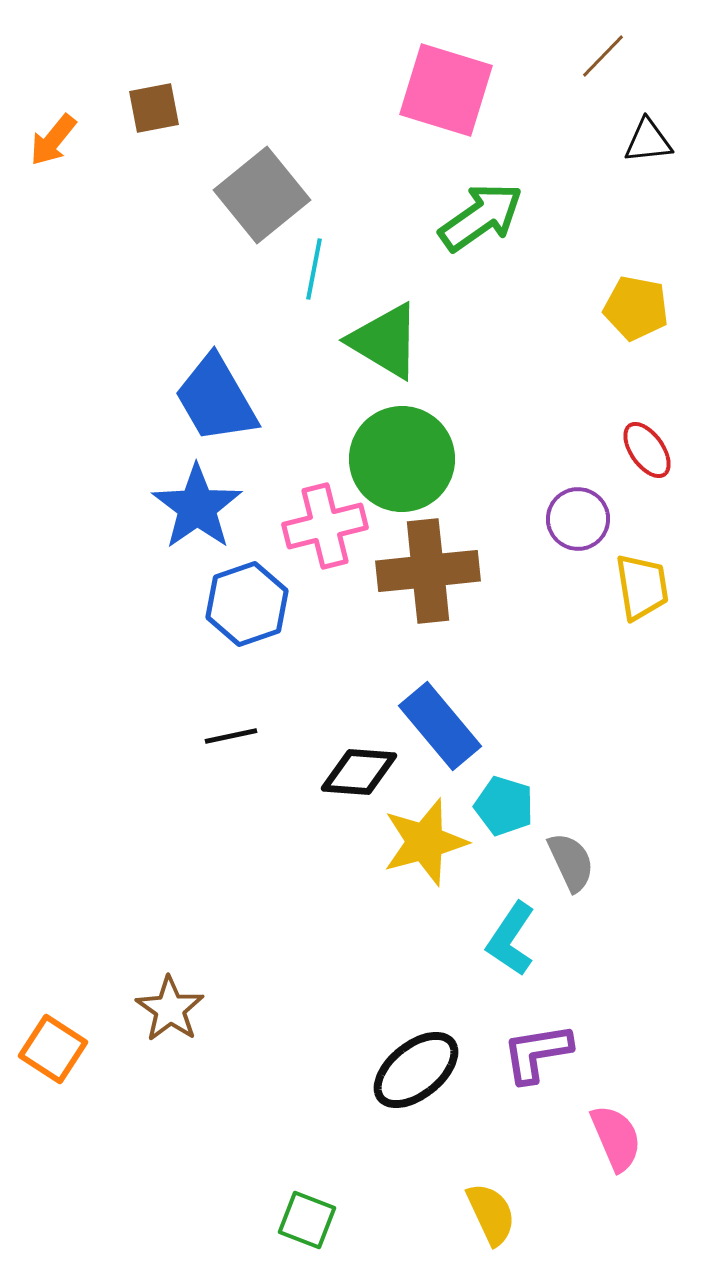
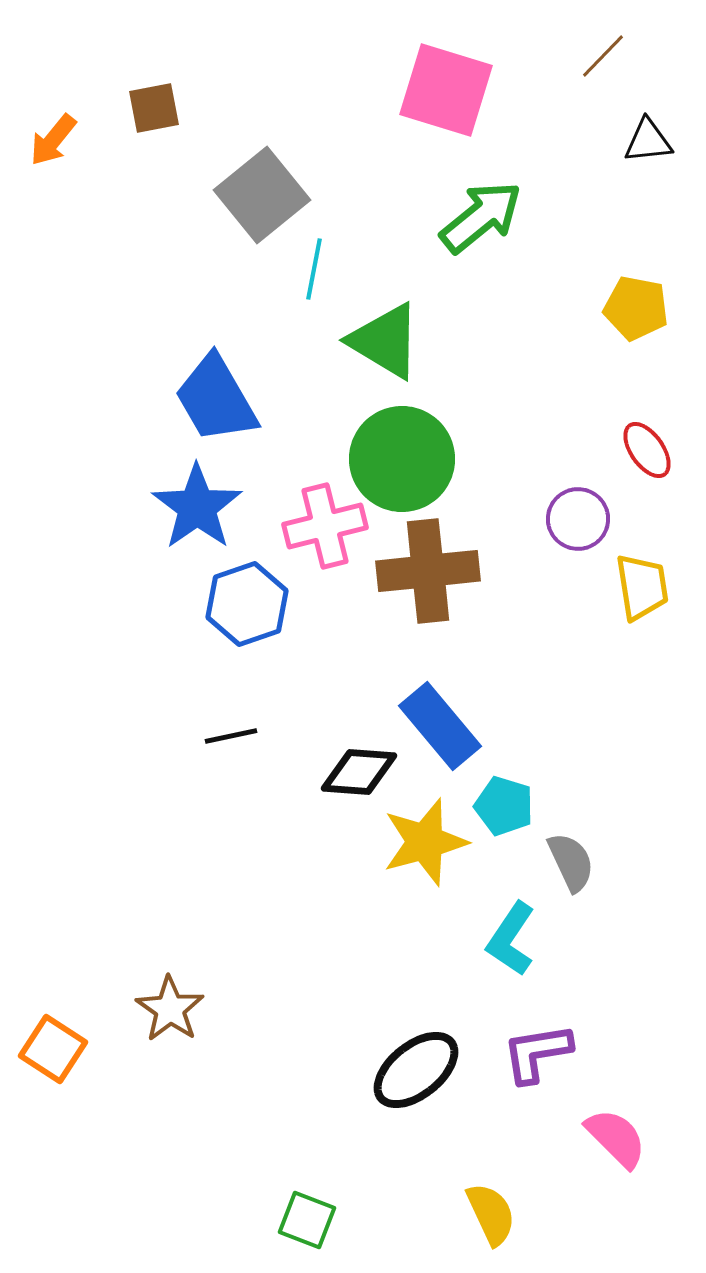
green arrow: rotated 4 degrees counterclockwise
pink semicircle: rotated 22 degrees counterclockwise
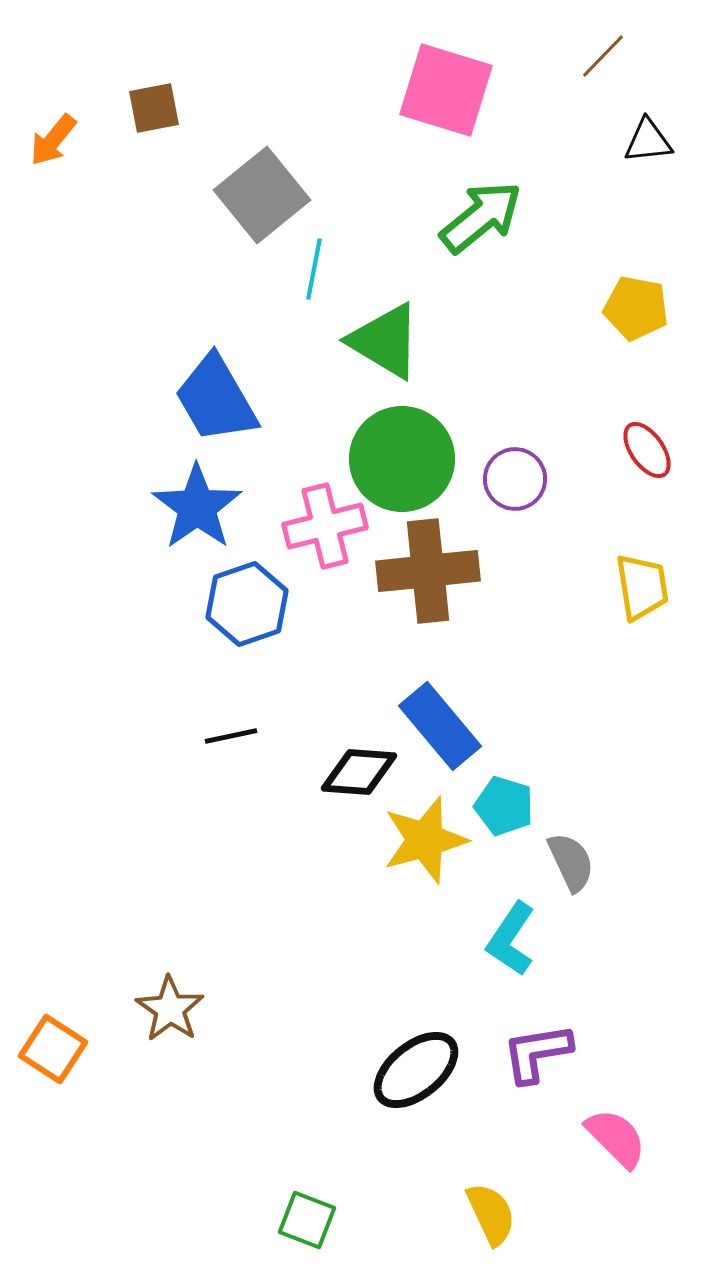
purple circle: moved 63 px left, 40 px up
yellow star: moved 2 px up
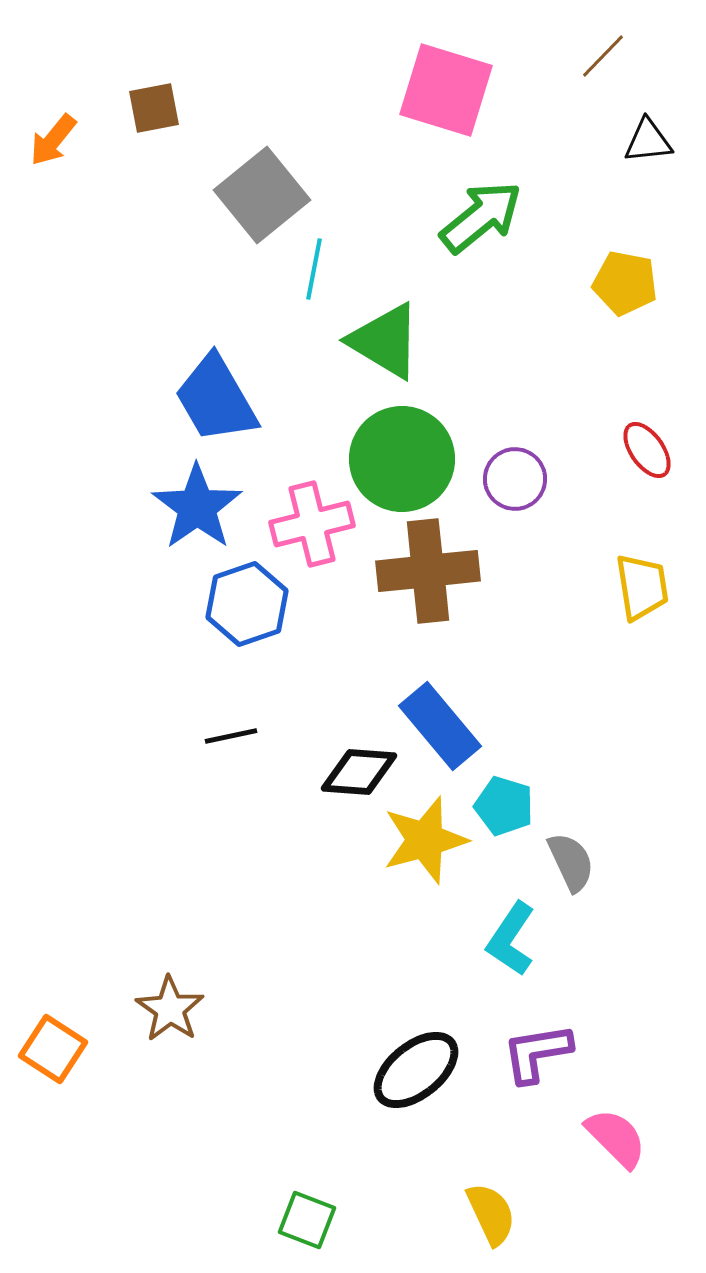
yellow pentagon: moved 11 px left, 25 px up
pink cross: moved 13 px left, 2 px up
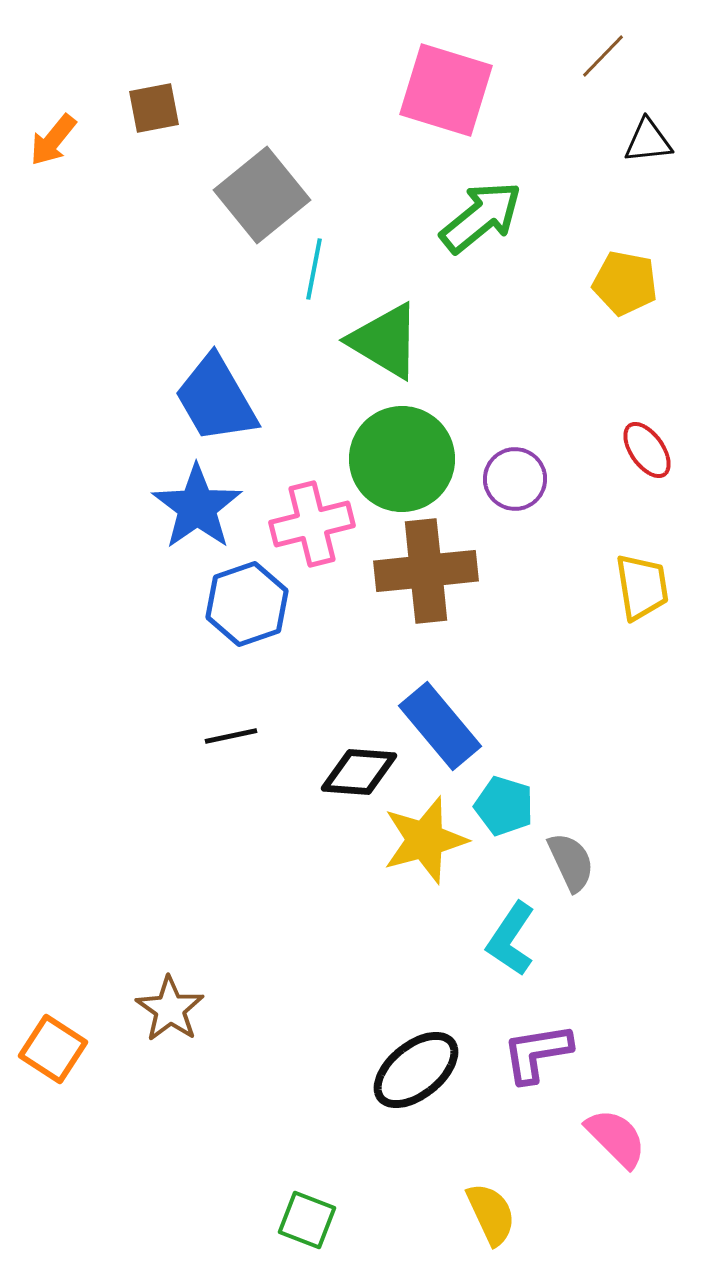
brown cross: moved 2 px left
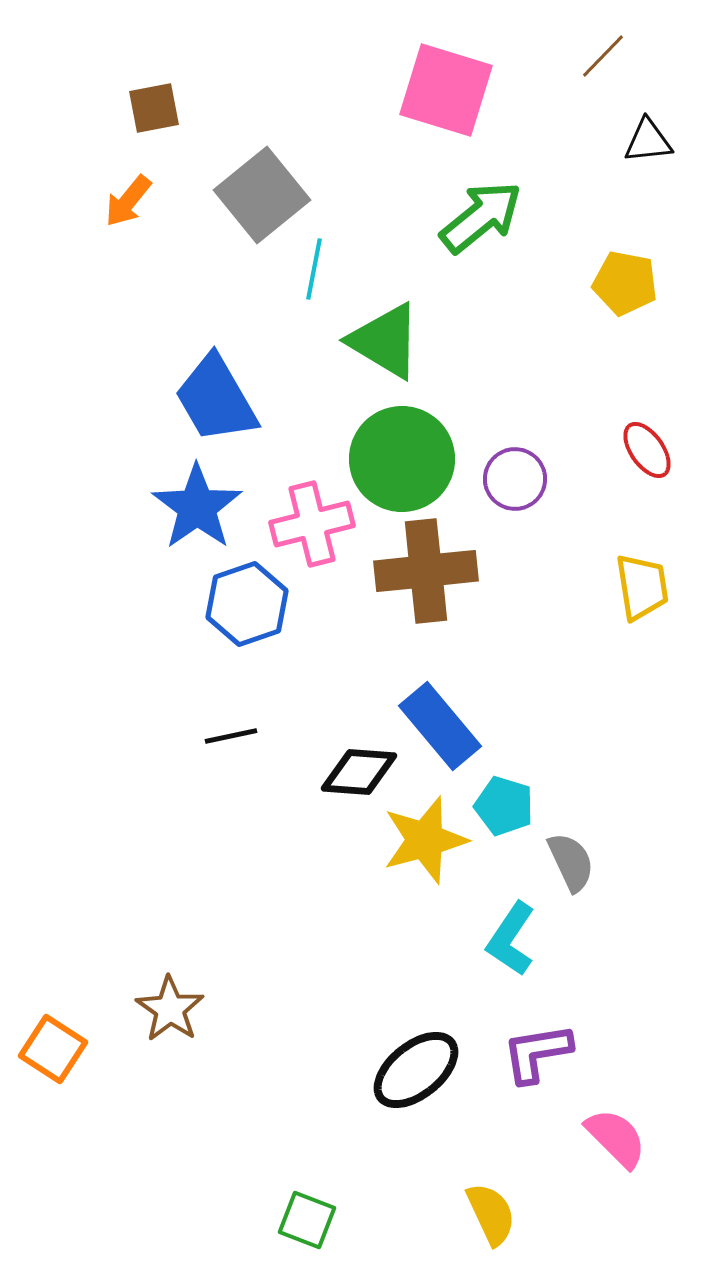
orange arrow: moved 75 px right, 61 px down
